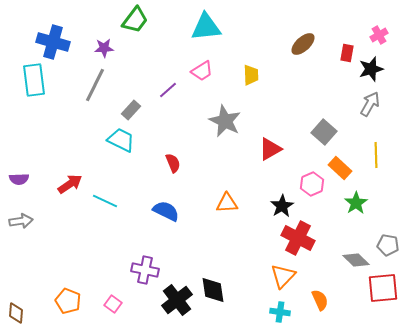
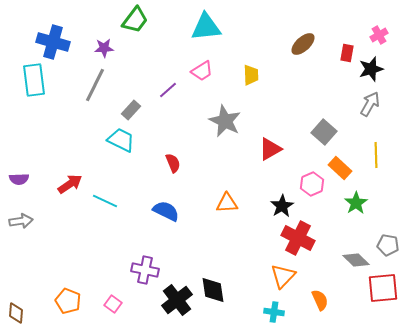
cyan cross at (280, 312): moved 6 px left
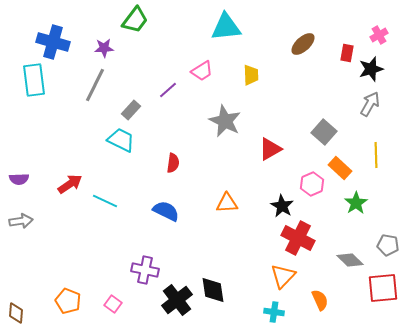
cyan triangle at (206, 27): moved 20 px right
red semicircle at (173, 163): rotated 30 degrees clockwise
black star at (282, 206): rotated 10 degrees counterclockwise
gray diamond at (356, 260): moved 6 px left
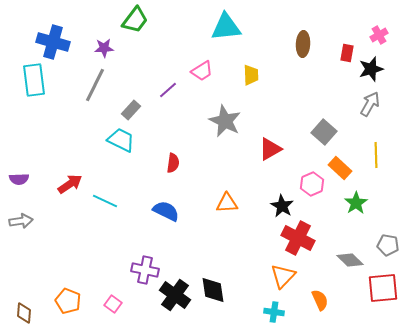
brown ellipse at (303, 44): rotated 45 degrees counterclockwise
black cross at (177, 300): moved 2 px left, 5 px up; rotated 16 degrees counterclockwise
brown diamond at (16, 313): moved 8 px right
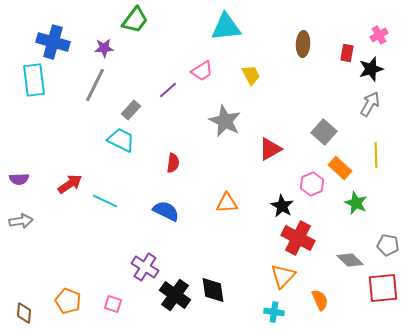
yellow trapezoid at (251, 75): rotated 25 degrees counterclockwise
green star at (356, 203): rotated 15 degrees counterclockwise
purple cross at (145, 270): moved 3 px up; rotated 20 degrees clockwise
pink square at (113, 304): rotated 18 degrees counterclockwise
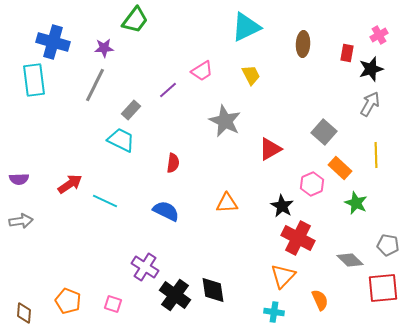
cyan triangle at (226, 27): moved 20 px right; rotated 20 degrees counterclockwise
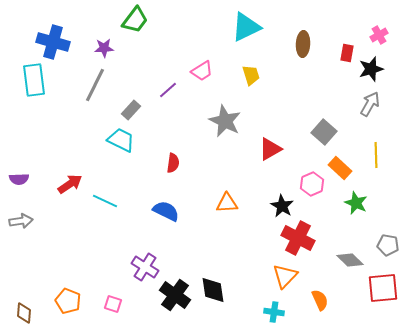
yellow trapezoid at (251, 75): rotated 10 degrees clockwise
orange triangle at (283, 276): moved 2 px right
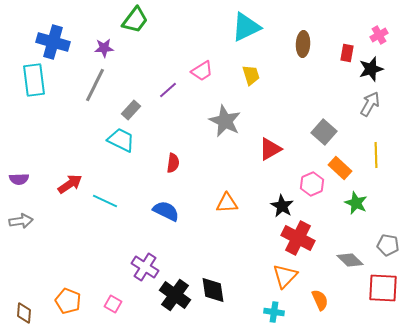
red square at (383, 288): rotated 8 degrees clockwise
pink square at (113, 304): rotated 12 degrees clockwise
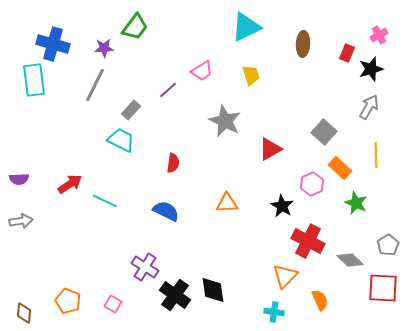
green trapezoid at (135, 20): moved 7 px down
blue cross at (53, 42): moved 2 px down
red rectangle at (347, 53): rotated 12 degrees clockwise
gray arrow at (370, 104): moved 1 px left, 3 px down
red cross at (298, 238): moved 10 px right, 3 px down
gray pentagon at (388, 245): rotated 30 degrees clockwise
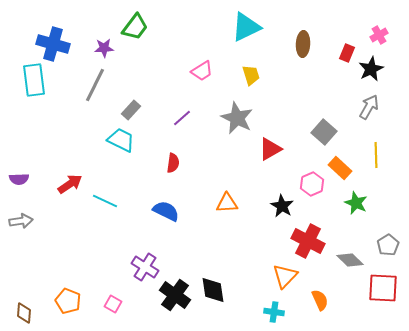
black star at (371, 69): rotated 10 degrees counterclockwise
purple line at (168, 90): moved 14 px right, 28 px down
gray star at (225, 121): moved 12 px right, 3 px up
